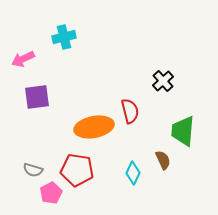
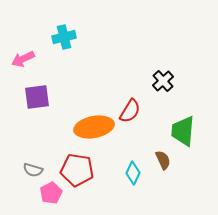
red semicircle: rotated 45 degrees clockwise
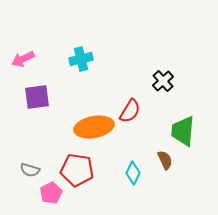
cyan cross: moved 17 px right, 22 px down
brown semicircle: moved 2 px right
gray semicircle: moved 3 px left
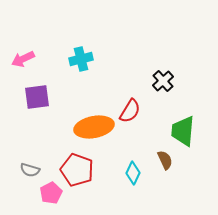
red pentagon: rotated 12 degrees clockwise
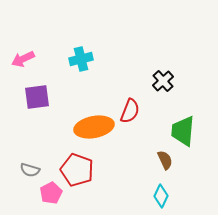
red semicircle: rotated 10 degrees counterclockwise
cyan diamond: moved 28 px right, 23 px down
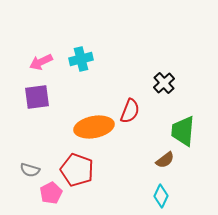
pink arrow: moved 18 px right, 3 px down
black cross: moved 1 px right, 2 px down
brown semicircle: rotated 78 degrees clockwise
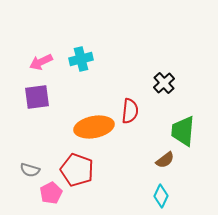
red semicircle: rotated 15 degrees counterclockwise
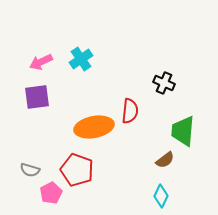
cyan cross: rotated 20 degrees counterclockwise
black cross: rotated 25 degrees counterclockwise
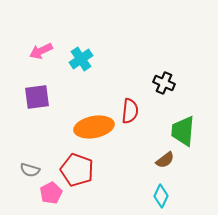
pink arrow: moved 11 px up
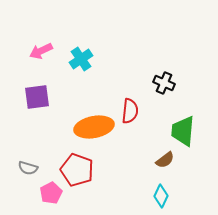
gray semicircle: moved 2 px left, 2 px up
